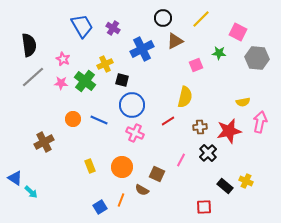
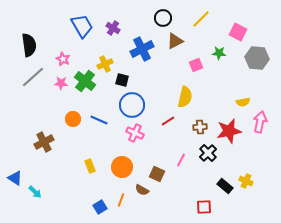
cyan arrow at (31, 192): moved 4 px right
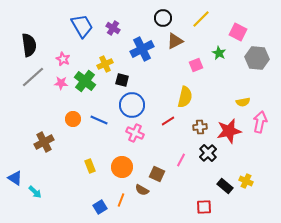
green star at (219, 53): rotated 24 degrees clockwise
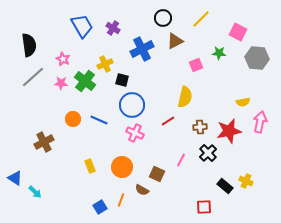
green star at (219, 53): rotated 24 degrees counterclockwise
